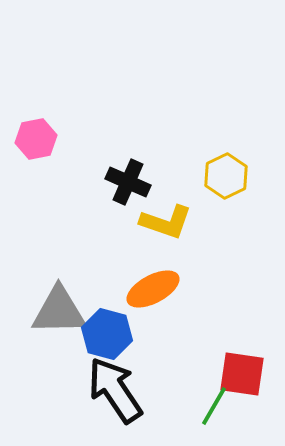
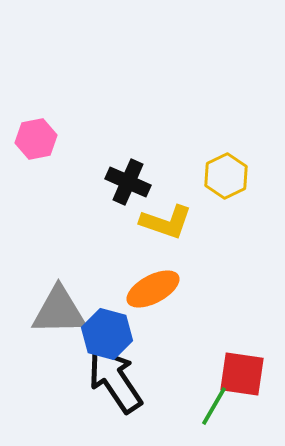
black arrow: moved 10 px up
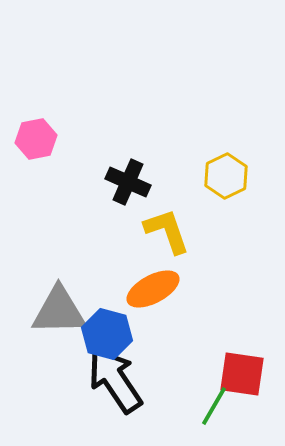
yellow L-shape: moved 1 px right, 9 px down; rotated 128 degrees counterclockwise
